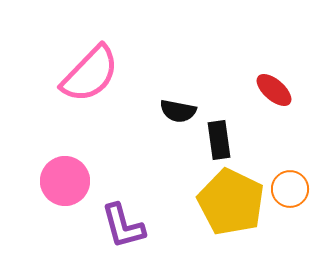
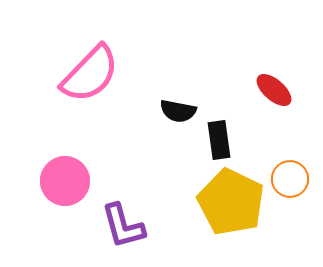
orange circle: moved 10 px up
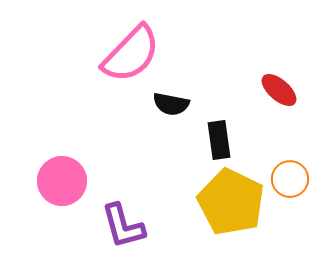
pink semicircle: moved 41 px right, 20 px up
red ellipse: moved 5 px right
black semicircle: moved 7 px left, 7 px up
pink circle: moved 3 px left
